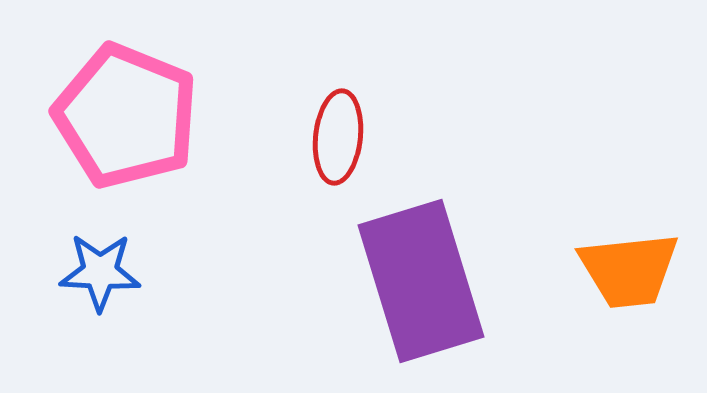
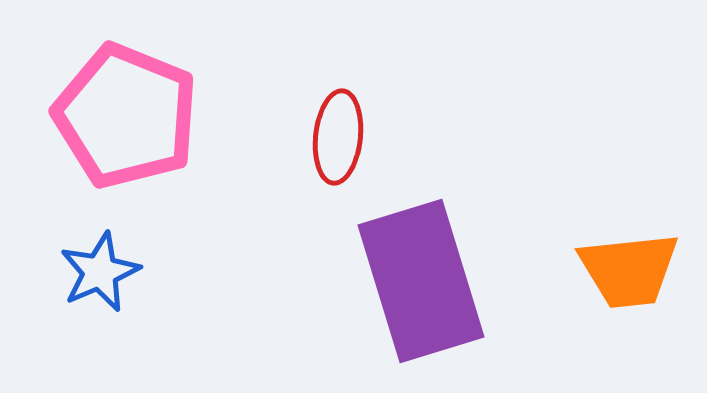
blue star: rotated 26 degrees counterclockwise
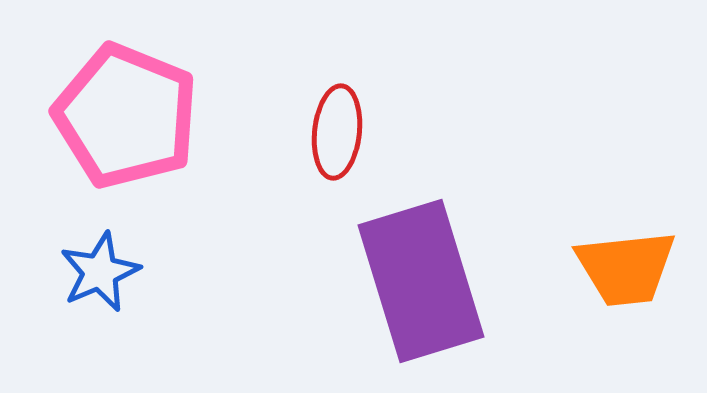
red ellipse: moved 1 px left, 5 px up
orange trapezoid: moved 3 px left, 2 px up
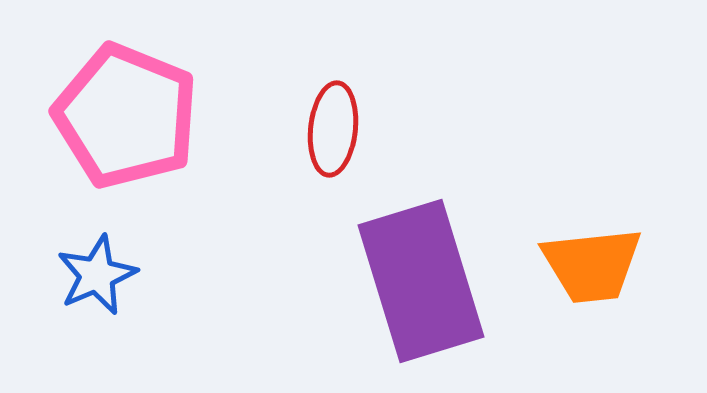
red ellipse: moved 4 px left, 3 px up
orange trapezoid: moved 34 px left, 3 px up
blue star: moved 3 px left, 3 px down
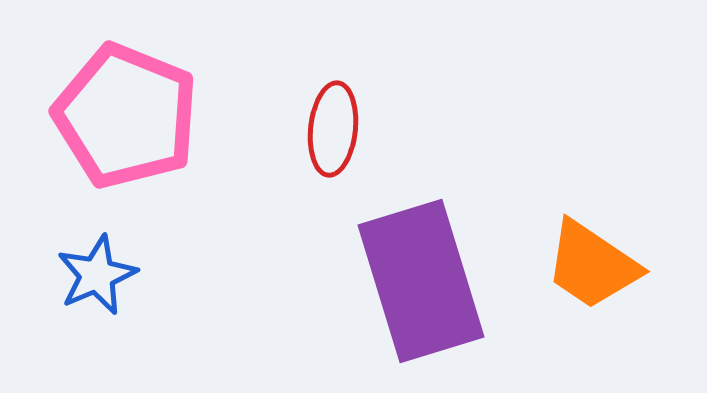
orange trapezoid: rotated 40 degrees clockwise
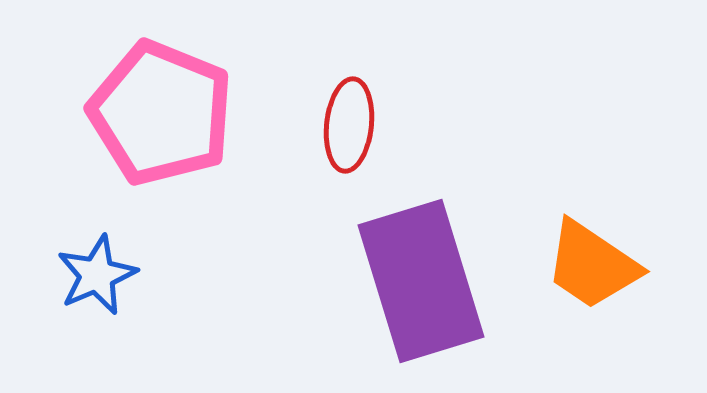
pink pentagon: moved 35 px right, 3 px up
red ellipse: moved 16 px right, 4 px up
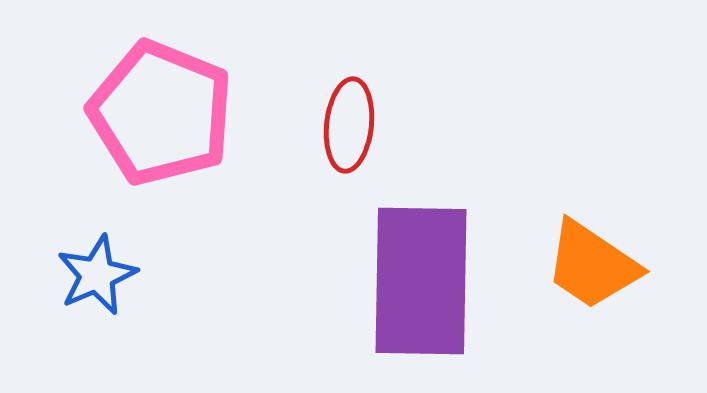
purple rectangle: rotated 18 degrees clockwise
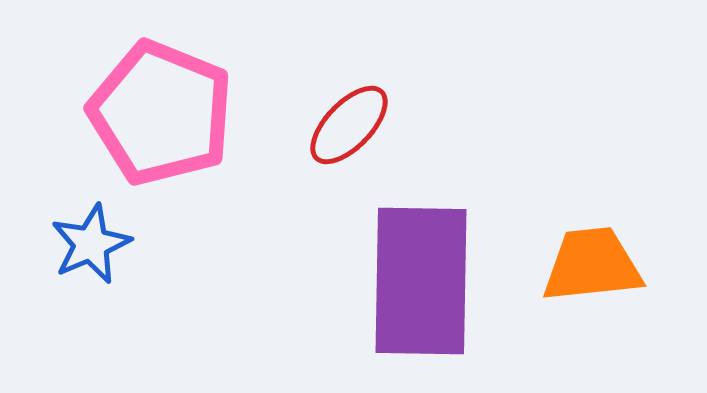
red ellipse: rotated 38 degrees clockwise
orange trapezoid: rotated 140 degrees clockwise
blue star: moved 6 px left, 31 px up
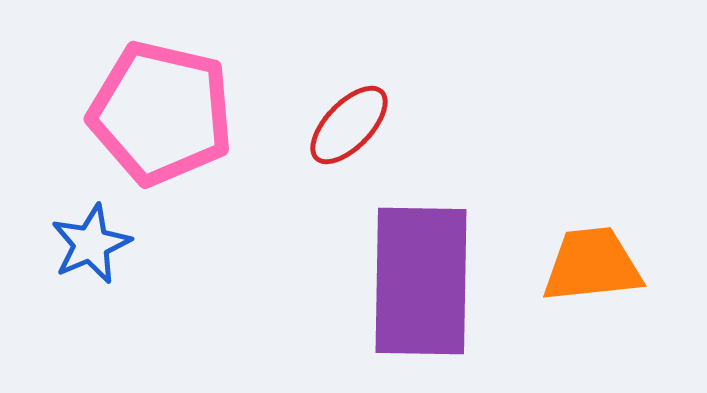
pink pentagon: rotated 9 degrees counterclockwise
